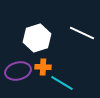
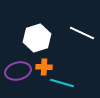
orange cross: moved 1 px right
cyan line: rotated 15 degrees counterclockwise
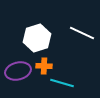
orange cross: moved 1 px up
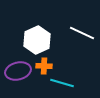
white hexagon: moved 2 px down; rotated 8 degrees counterclockwise
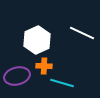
purple ellipse: moved 1 px left, 5 px down
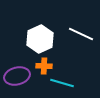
white line: moved 1 px left, 1 px down
white hexagon: moved 3 px right, 1 px up
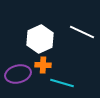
white line: moved 1 px right, 2 px up
orange cross: moved 1 px left, 1 px up
purple ellipse: moved 1 px right, 2 px up
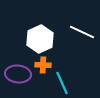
purple ellipse: rotated 20 degrees clockwise
cyan line: rotated 50 degrees clockwise
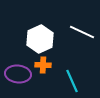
cyan line: moved 10 px right, 2 px up
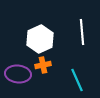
white line: rotated 60 degrees clockwise
orange cross: rotated 14 degrees counterclockwise
cyan line: moved 5 px right, 1 px up
